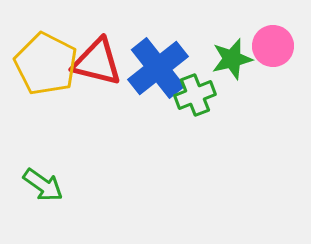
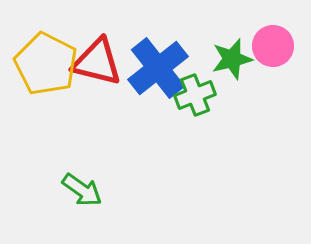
green arrow: moved 39 px right, 5 px down
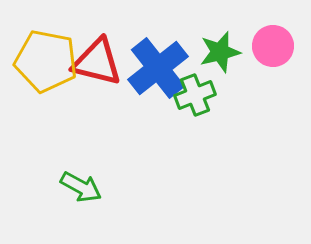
green star: moved 12 px left, 7 px up
yellow pentagon: moved 3 px up; rotated 16 degrees counterclockwise
green arrow: moved 1 px left, 3 px up; rotated 6 degrees counterclockwise
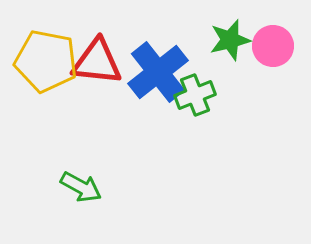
green star: moved 10 px right, 12 px up
red triangle: rotated 8 degrees counterclockwise
blue cross: moved 4 px down
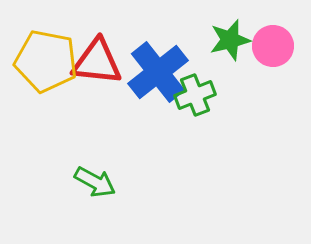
green arrow: moved 14 px right, 5 px up
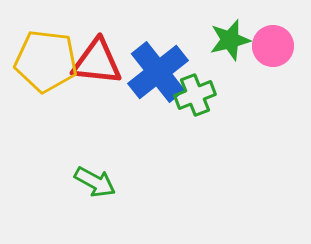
yellow pentagon: rotated 4 degrees counterclockwise
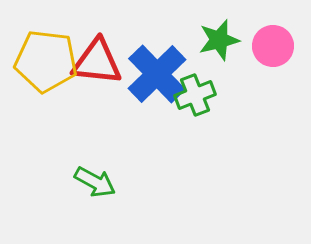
green star: moved 11 px left
blue cross: moved 1 px left, 2 px down; rotated 6 degrees counterclockwise
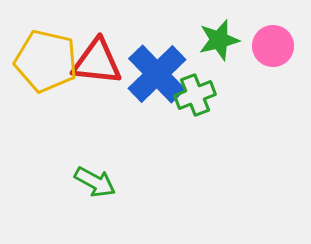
yellow pentagon: rotated 6 degrees clockwise
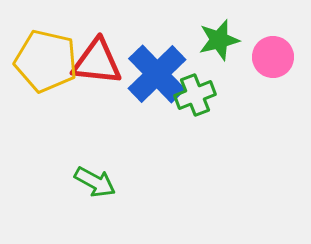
pink circle: moved 11 px down
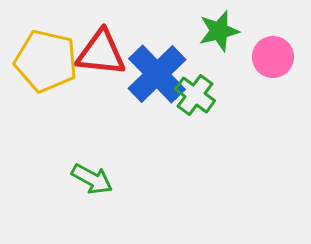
green star: moved 9 px up
red triangle: moved 4 px right, 9 px up
green cross: rotated 33 degrees counterclockwise
green arrow: moved 3 px left, 3 px up
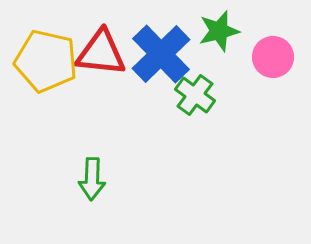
blue cross: moved 4 px right, 20 px up
green arrow: rotated 63 degrees clockwise
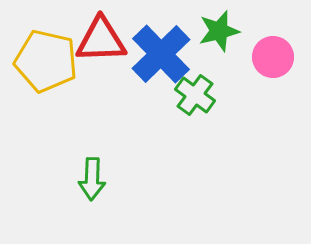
red triangle: moved 13 px up; rotated 8 degrees counterclockwise
